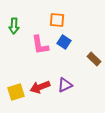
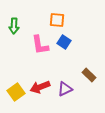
brown rectangle: moved 5 px left, 16 px down
purple triangle: moved 4 px down
yellow square: rotated 18 degrees counterclockwise
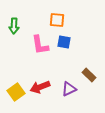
blue square: rotated 24 degrees counterclockwise
purple triangle: moved 4 px right
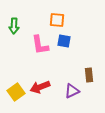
blue square: moved 1 px up
brown rectangle: rotated 40 degrees clockwise
purple triangle: moved 3 px right, 2 px down
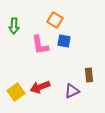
orange square: moved 2 px left; rotated 28 degrees clockwise
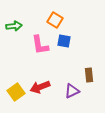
green arrow: rotated 98 degrees counterclockwise
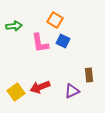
blue square: moved 1 px left; rotated 16 degrees clockwise
pink L-shape: moved 2 px up
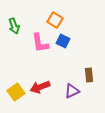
green arrow: rotated 77 degrees clockwise
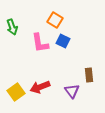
green arrow: moved 2 px left, 1 px down
purple triangle: rotated 42 degrees counterclockwise
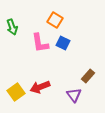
blue square: moved 2 px down
brown rectangle: moved 1 px left, 1 px down; rotated 48 degrees clockwise
purple triangle: moved 2 px right, 4 px down
